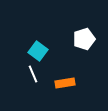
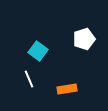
white line: moved 4 px left, 5 px down
orange rectangle: moved 2 px right, 6 px down
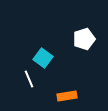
cyan square: moved 5 px right, 7 px down
orange rectangle: moved 7 px down
